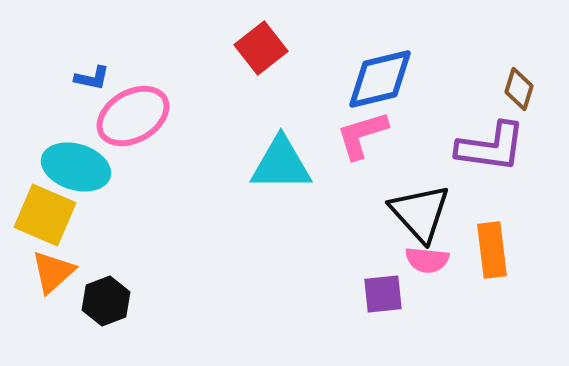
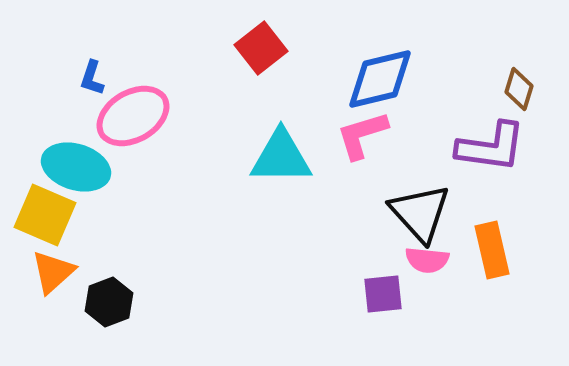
blue L-shape: rotated 96 degrees clockwise
cyan triangle: moved 7 px up
orange rectangle: rotated 6 degrees counterclockwise
black hexagon: moved 3 px right, 1 px down
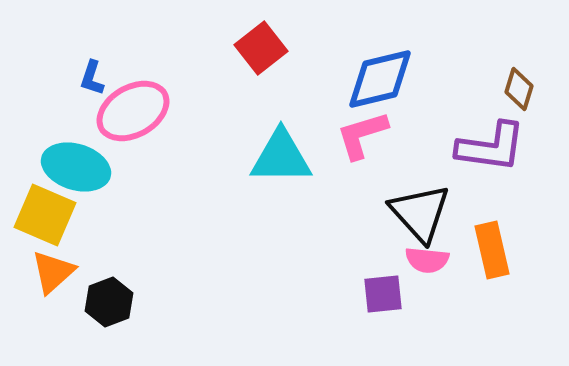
pink ellipse: moved 5 px up
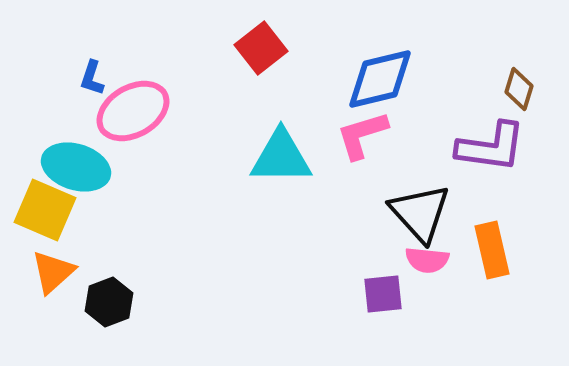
yellow square: moved 5 px up
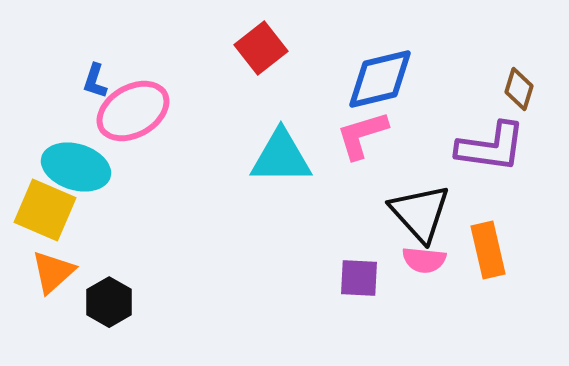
blue L-shape: moved 3 px right, 3 px down
orange rectangle: moved 4 px left
pink semicircle: moved 3 px left
purple square: moved 24 px left, 16 px up; rotated 9 degrees clockwise
black hexagon: rotated 9 degrees counterclockwise
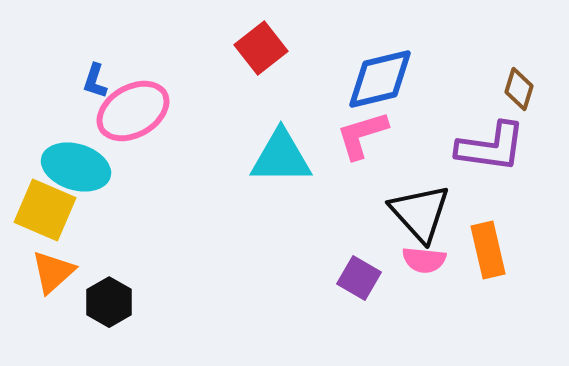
purple square: rotated 27 degrees clockwise
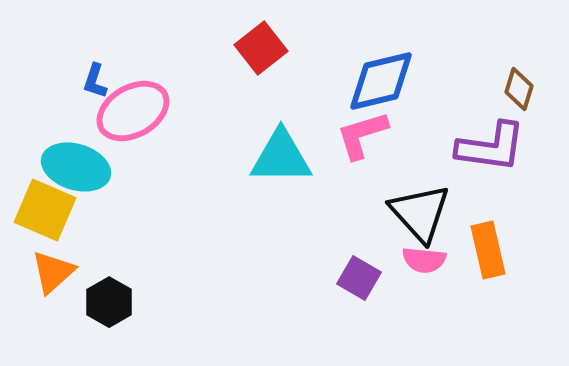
blue diamond: moved 1 px right, 2 px down
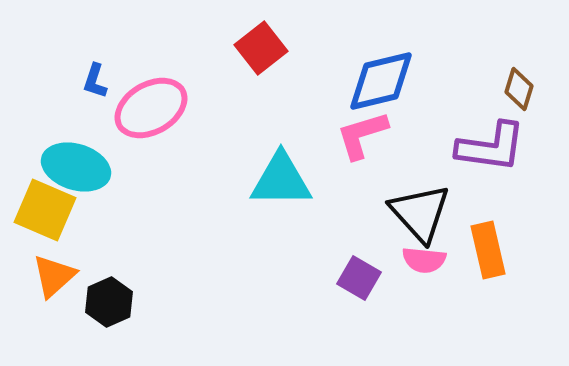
pink ellipse: moved 18 px right, 3 px up
cyan triangle: moved 23 px down
orange triangle: moved 1 px right, 4 px down
black hexagon: rotated 6 degrees clockwise
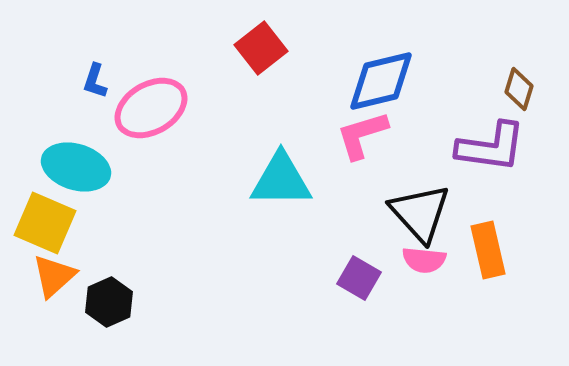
yellow square: moved 13 px down
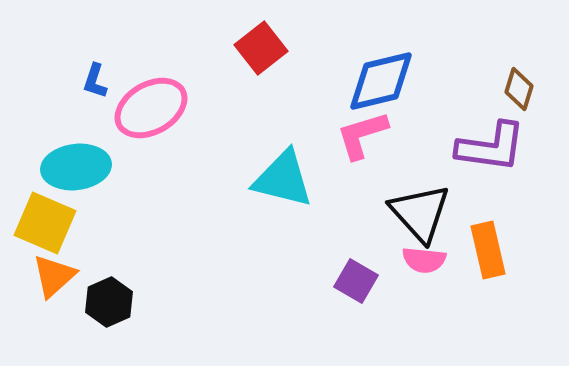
cyan ellipse: rotated 24 degrees counterclockwise
cyan triangle: moved 2 px right, 1 px up; rotated 14 degrees clockwise
purple square: moved 3 px left, 3 px down
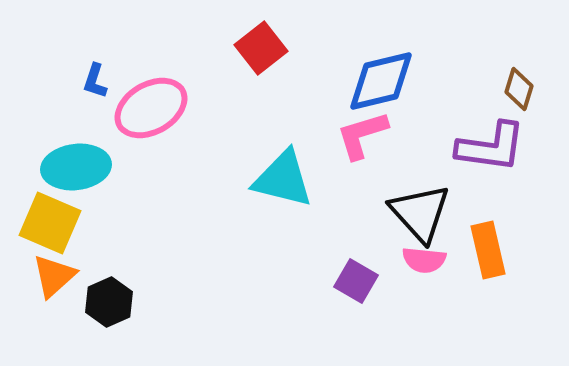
yellow square: moved 5 px right
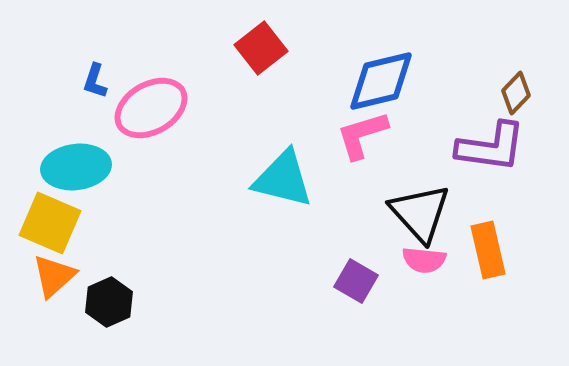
brown diamond: moved 3 px left, 4 px down; rotated 27 degrees clockwise
